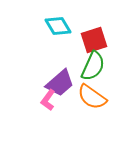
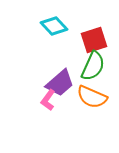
cyan diamond: moved 4 px left; rotated 12 degrees counterclockwise
orange semicircle: rotated 12 degrees counterclockwise
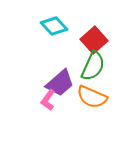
red square: rotated 24 degrees counterclockwise
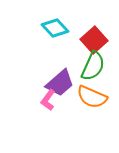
cyan diamond: moved 1 px right, 2 px down
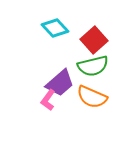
green semicircle: rotated 52 degrees clockwise
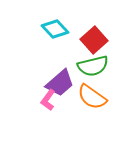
cyan diamond: moved 1 px down
orange semicircle: rotated 12 degrees clockwise
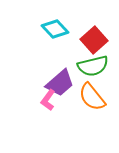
orange semicircle: rotated 16 degrees clockwise
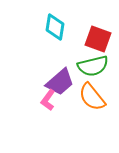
cyan diamond: moved 2 px up; rotated 52 degrees clockwise
red square: moved 4 px right, 1 px up; rotated 28 degrees counterclockwise
purple trapezoid: moved 1 px up
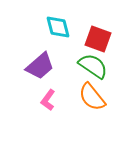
cyan diamond: moved 3 px right; rotated 24 degrees counterclockwise
green semicircle: rotated 132 degrees counterclockwise
purple trapezoid: moved 20 px left, 16 px up
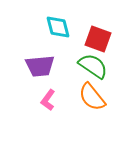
purple trapezoid: rotated 36 degrees clockwise
